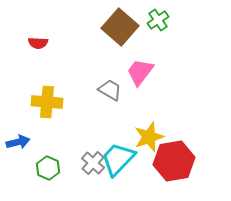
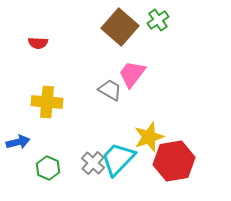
pink trapezoid: moved 8 px left, 2 px down
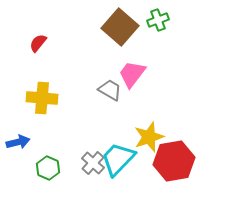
green cross: rotated 15 degrees clockwise
red semicircle: rotated 126 degrees clockwise
yellow cross: moved 5 px left, 4 px up
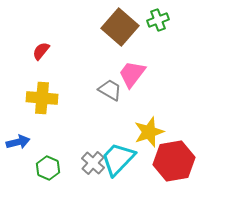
red semicircle: moved 3 px right, 8 px down
yellow star: moved 5 px up
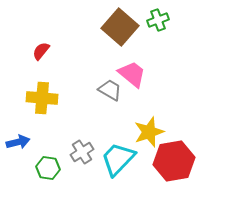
pink trapezoid: rotated 92 degrees clockwise
gray cross: moved 11 px left, 11 px up; rotated 15 degrees clockwise
green hexagon: rotated 15 degrees counterclockwise
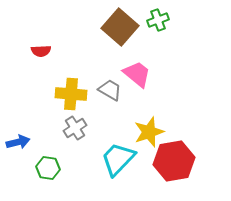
red semicircle: rotated 132 degrees counterclockwise
pink trapezoid: moved 5 px right
yellow cross: moved 29 px right, 4 px up
gray cross: moved 7 px left, 24 px up
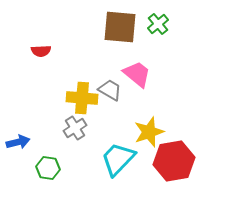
green cross: moved 4 px down; rotated 20 degrees counterclockwise
brown square: rotated 36 degrees counterclockwise
yellow cross: moved 11 px right, 4 px down
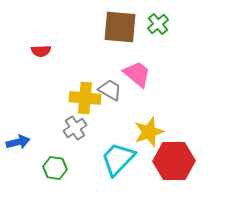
yellow cross: moved 3 px right
red hexagon: rotated 9 degrees clockwise
green hexagon: moved 7 px right
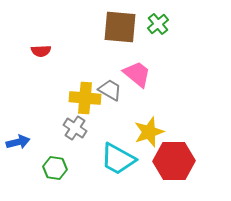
gray cross: rotated 25 degrees counterclockwise
cyan trapezoid: rotated 105 degrees counterclockwise
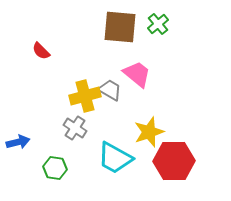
red semicircle: rotated 48 degrees clockwise
yellow cross: moved 2 px up; rotated 20 degrees counterclockwise
cyan trapezoid: moved 3 px left, 1 px up
